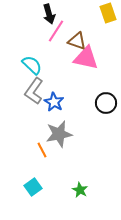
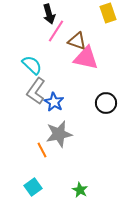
gray L-shape: moved 2 px right
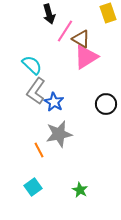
pink line: moved 9 px right
brown triangle: moved 4 px right, 2 px up; rotated 12 degrees clockwise
pink triangle: moved 1 px up; rotated 44 degrees counterclockwise
black circle: moved 1 px down
orange line: moved 3 px left
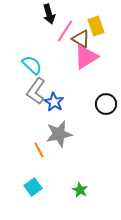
yellow rectangle: moved 12 px left, 13 px down
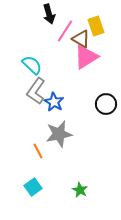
orange line: moved 1 px left, 1 px down
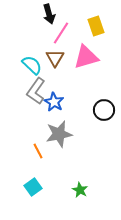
pink line: moved 4 px left, 2 px down
brown triangle: moved 26 px left, 19 px down; rotated 30 degrees clockwise
pink triangle: rotated 16 degrees clockwise
black circle: moved 2 px left, 6 px down
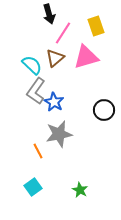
pink line: moved 2 px right
brown triangle: rotated 18 degrees clockwise
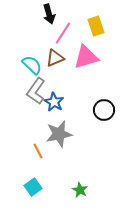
brown triangle: rotated 18 degrees clockwise
